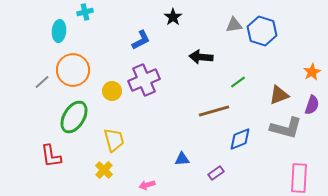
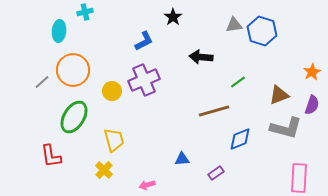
blue L-shape: moved 3 px right, 1 px down
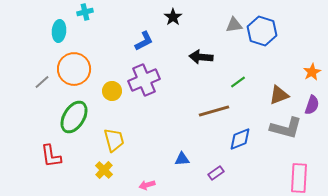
orange circle: moved 1 px right, 1 px up
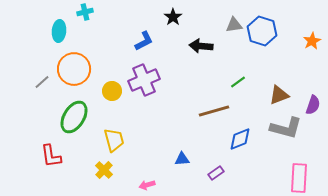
black arrow: moved 11 px up
orange star: moved 31 px up
purple semicircle: moved 1 px right
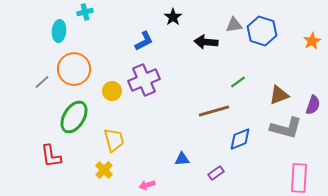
black arrow: moved 5 px right, 4 px up
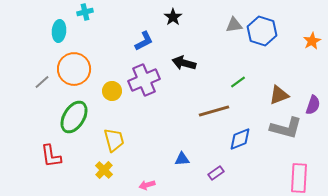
black arrow: moved 22 px left, 21 px down; rotated 10 degrees clockwise
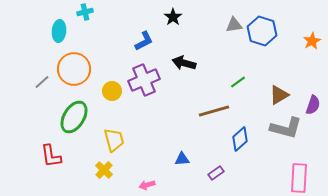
brown triangle: rotated 10 degrees counterclockwise
blue diamond: rotated 20 degrees counterclockwise
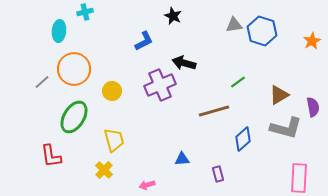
black star: moved 1 px up; rotated 12 degrees counterclockwise
purple cross: moved 16 px right, 5 px down
purple semicircle: moved 2 px down; rotated 30 degrees counterclockwise
blue diamond: moved 3 px right
purple rectangle: moved 2 px right, 1 px down; rotated 70 degrees counterclockwise
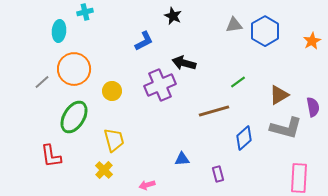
blue hexagon: moved 3 px right; rotated 12 degrees clockwise
blue diamond: moved 1 px right, 1 px up
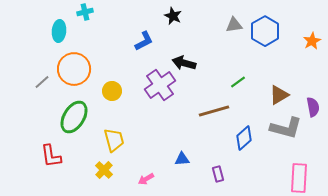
purple cross: rotated 12 degrees counterclockwise
pink arrow: moved 1 px left, 6 px up; rotated 14 degrees counterclockwise
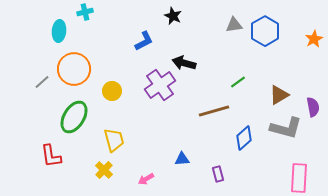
orange star: moved 2 px right, 2 px up
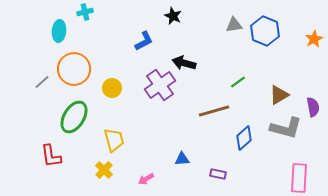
blue hexagon: rotated 8 degrees counterclockwise
yellow circle: moved 3 px up
purple rectangle: rotated 63 degrees counterclockwise
